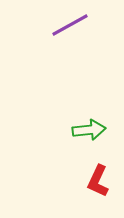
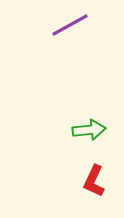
red L-shape: moved 4 px left
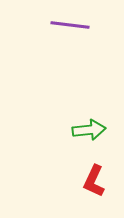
purple line: rotated 36 degrees clockwise
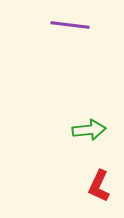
red L-shape: moved 5 px right, 5 px down
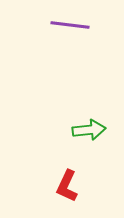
red L-shape: moved 32 px left
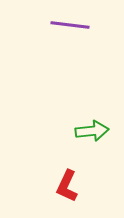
green arrow: moved 3 px right, 1 px down
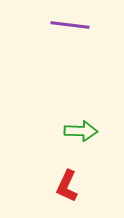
green arrow: moved 11 px left; rotated 8 degrees clockwise
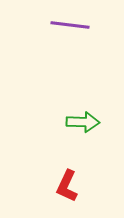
green arrow: moved 2 px right, 9 px up
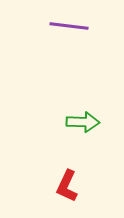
purple line: moved 1 px left, 1 px down
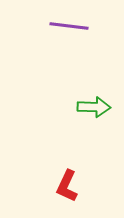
green arrow: moved 11 px right, 15 px up
